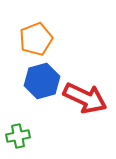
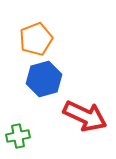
blue hexagon: moved 2 px right, 2 px up
red arrow: moved 18 px down
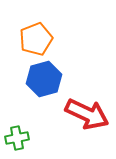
red arrow: moved 2 px right, 2 px up
green cross: moved 1 px left, 2 px down
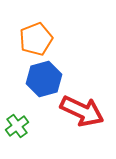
red arrow: moved 5 px left, 3 px up
green cross: moved 12 px up; rotated 25 degrees counterclockwise
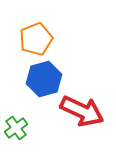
green cross: moved 1 px left, 2 px down
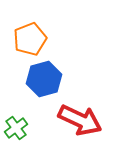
orange pentagon: moved 6 px left
red arrow: moved 2 px left, 9 px down
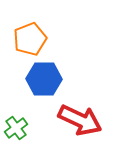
blue hexagon: rotated 16 degrees clockwise
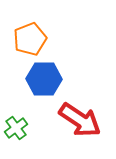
red arrow: rotated 9 degrees clockwise
